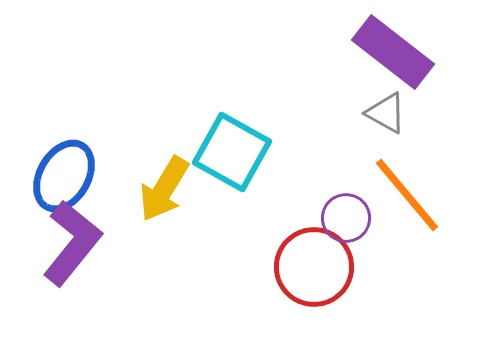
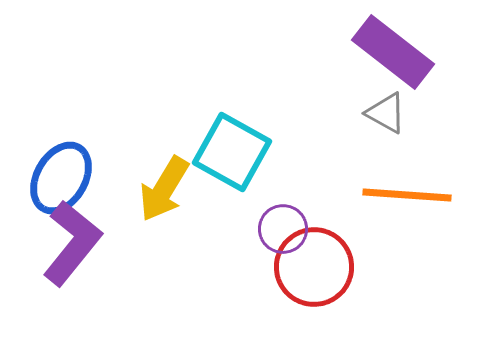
blue ellipse: moved 3 px left, 2 px down
orange line: rotated 46 degrees counterclockwise
purple circle: moved 63 px left, 11 px down
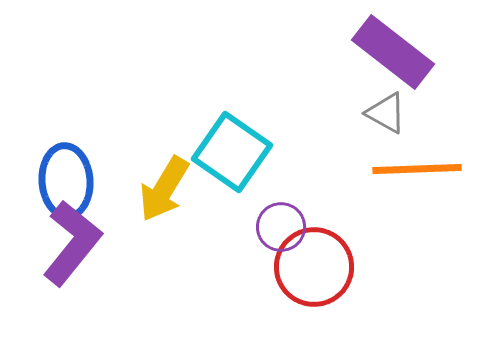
cyan square: rotated 6 degrees clockwise
blue ellipse: moved 5 px right, 3 px down; rotated 34 degrees counterclockwise
orange line: moved 10 px right, 26 px up; rotated 6 degrees counterclockwise
purple circle: moved 2 px left, 2 px up
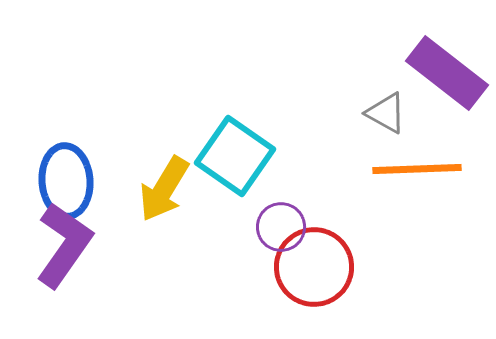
purple rectangle: moved 54 px right, 21 px down
cyan square: moved 3 px right, 4 px down
purple L-shape: moved 8 px left, 2 px down; rotated 4 degrees counterclockwise
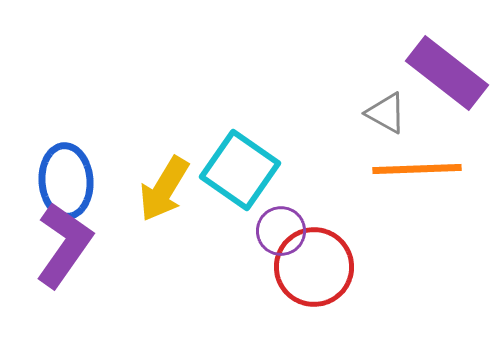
cyan square: moved 5 px right, 14 px down
purple circle: moved 4 px down
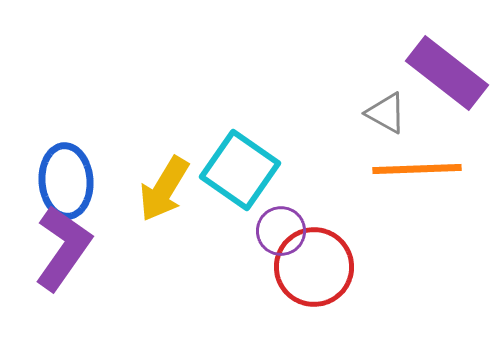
purple L-shape: moved 1 px left, 3 px down
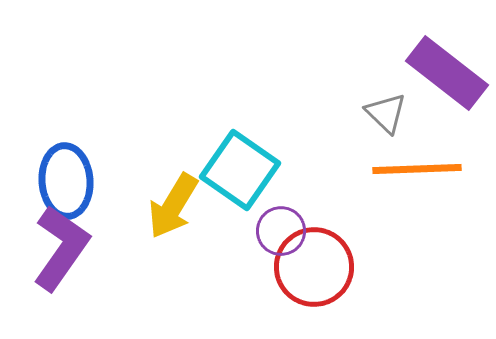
gray triangle: rotated 15 degrees clockwise
yellow arrow: moved 9 px right, 17 px down
purple L-shape: moved 2 px left
